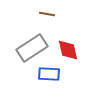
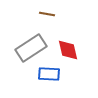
gray rectangle: moved 1 px left
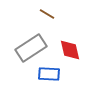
brown line: rotated 21 degrees clockwise
red diamond: moved 2 px right
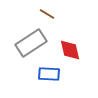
gray rectangle: moved 5 px up
